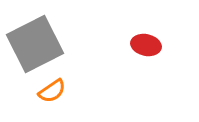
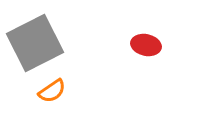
gray square: moved 1 px up
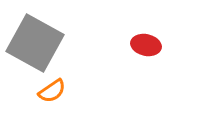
gray square: rotated 34 degrees counterclockwise
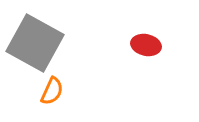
orange semicircle: rotated 32 degrees counterclockwise
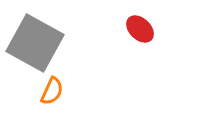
red ellipse: moved 6 px left, 16 px up; rotated 32 degrees clockwise
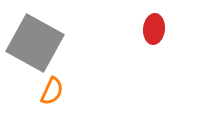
red ellipse: moved 14 px right; rotated 52 degrees clockwise
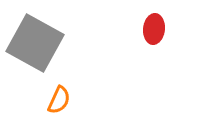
orange semicircle: moved 7 px right, 9 px down
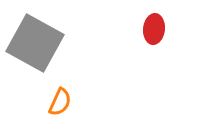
orange semicircle: moved 1 px right, 2 px down
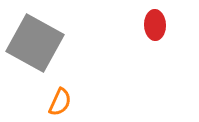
red ellipse: moved 1 px right, 4 px up; rotated 8 degrees counterclockwise
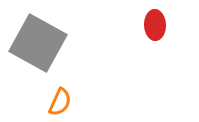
gray square: moved 3 px right
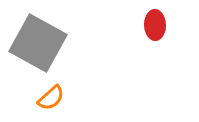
orange semicircle: moved 9 px left, 4 px up; rotated 24 degrees clockwise
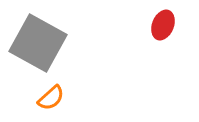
red ellipse: moved 8 px right; rotated 24 degrees clockwise
